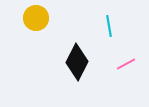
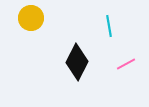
yellow circle: moved 5 px left
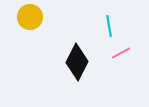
yellow circle: moved 1 px left, 1 px up
pink line: moved 5 px left, 11 px up
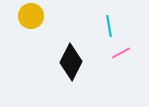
yellow circle: moved 1 px right, 1 px up
black diamond: moved 6 px left
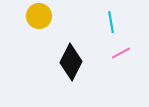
yellow circle: moved 8 px right
cyan line: moved 2 px right, 4 px up
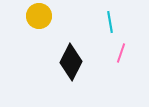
cyan line: moved 1 px left
pink line: rotated 42 degrees counterclockwise
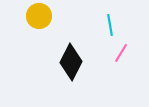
cyan line: moved 3 px down
pink line: rotated 12 degrees clockwise
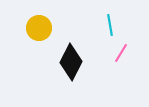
yellow circle: moved 12 px down
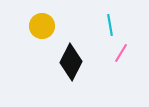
yellow circle: moved 3 px right, 2 px up
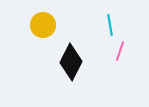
yellow circle: moved 1 px right, 1 px up
pink line: moved 1 px left, 2 px up; rotated 12 degrees counterclockwise
